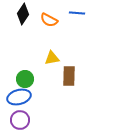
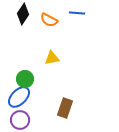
brown rectangle: moved 4 px left, 32 px down; rotated 18 degrees clockwise
blue ellipse: rotated 30 degrees counterclockwise
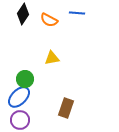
brown rectangle: moved 1 px right
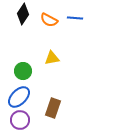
blue line: moved 2 px left, 5 px down
green circle: moved 2 px left, 8 px up
brown rectangle: moved 13 px left
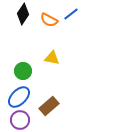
blue line: moved 4 px left, 4 px up; rotated 42 degrees counterclockwise
yellow triangle: rotated 21 degrees clockwise
brown rectangle: moved 4 px left, 2 px up; rotated 30 degrees clockwise
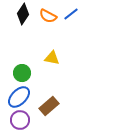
orange semicircle: moved 1 px left, 4 px up
green circle: moved 1 px left, 2 px down
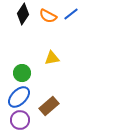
yellow triangle: rotated 21 degrees counterclockwise
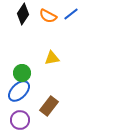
blue ellipse: moved 6 px up
brown rectangle: rotated 12 degrees counterclockwise
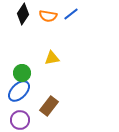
orange semicircle: rotated 18 degrees counterclockwise
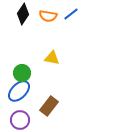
yellow triangle: rotated 21 degrees clockwise
